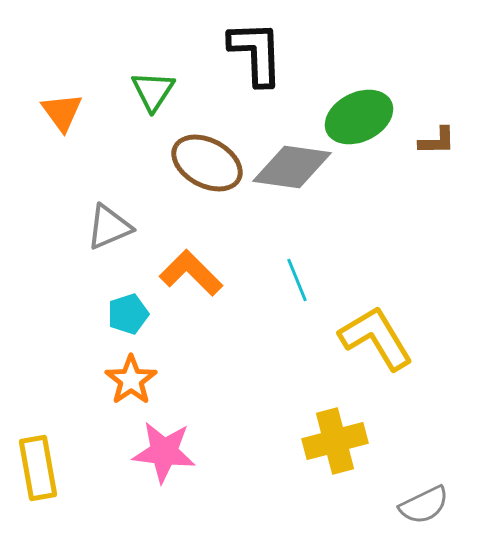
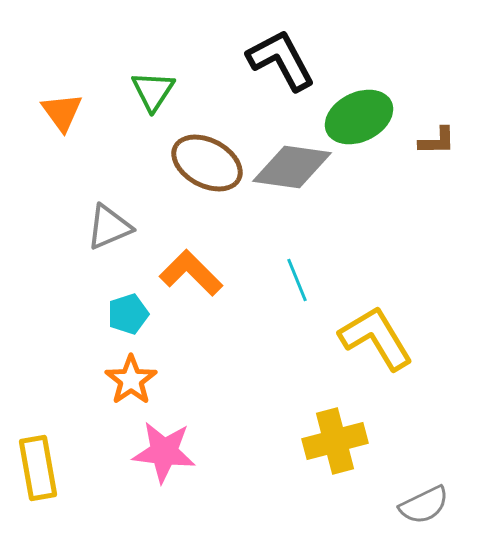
black L-shape: moved 25 px right, 7 px down; rotated 26 degrees counterclockwise
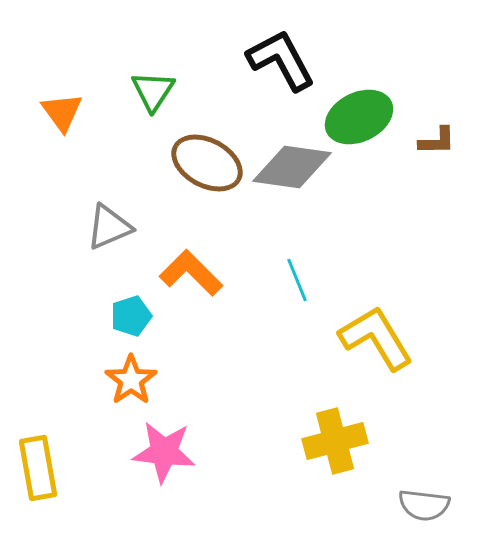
cyan pentagon: moved 3 px right, 2 px down
gray semicircle: rotated 33 degrees clockwise
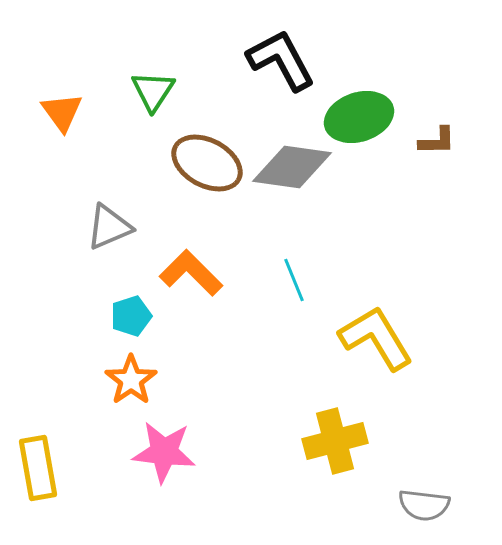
green ellipse: rotated 8 degrees clockwise
cyan line: moved 3 px left
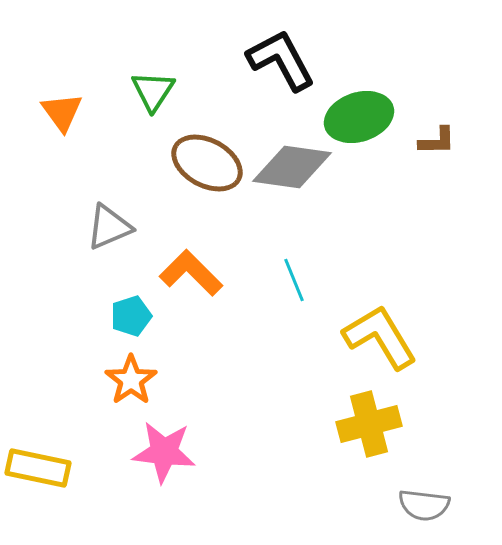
yellow L-shape: moved 4 px right, 1 px up
yellow cross: moved 34 px right, 17 px up
yellow rectangle: rotated 68 degrees counterclockwise
